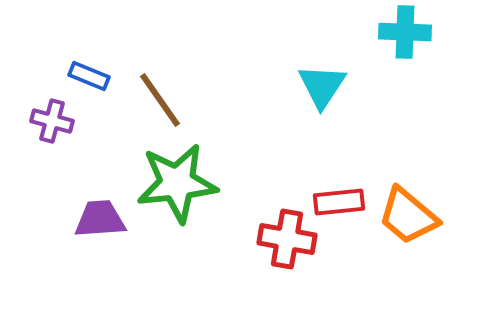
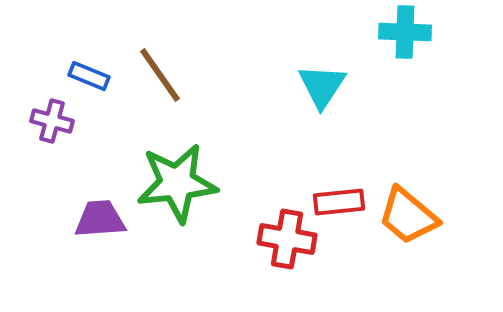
brown line: moved 25 px up
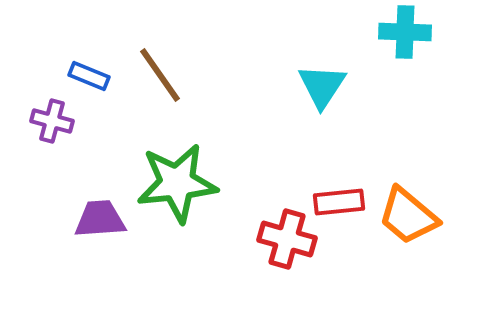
red cross: rotated 6 degrees clockwise
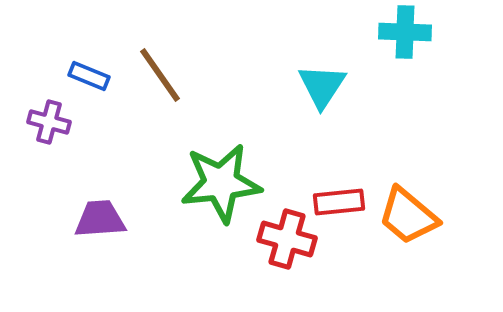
purple cross: moved 3 px left, 1 px down
green star: moved 44 px right
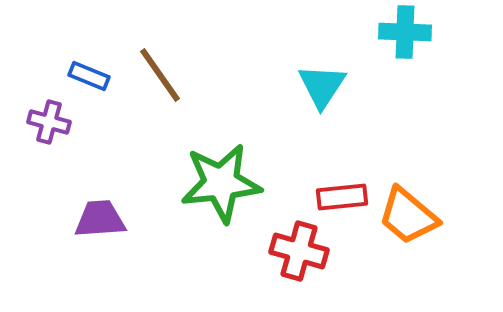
red rectangle: moved 3 px right, 5 px up
red cross: moved 12 px right, 12 px down
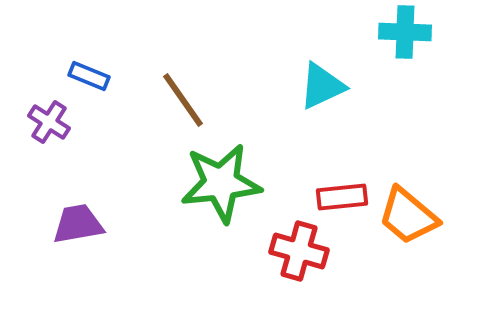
brown line: moved 23 px right, 25 px down
cyan triangle: rotated 32 degrees clockwise
purple cross: rotated 18 degrees clockwise
purple trapezoid: moved 22 px left, 5 px down; rotated 6 degrees counterclockwise
